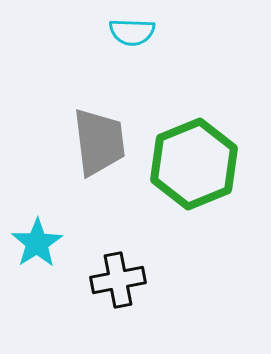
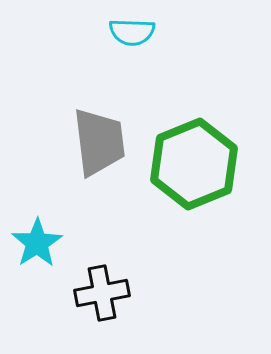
black cross: moved 16 px left, 13 px down
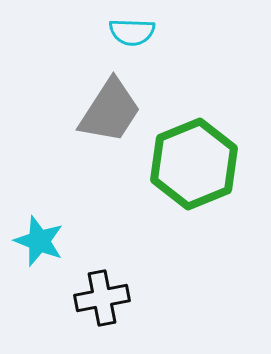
gray trapezoid: moved 11 px right, 31 px up; rotated 40 degrees clockwise
cyan star: moved 2 px right, 2 px up; rotated 18 degrees counterclockwise
black cross: moved 5 px down
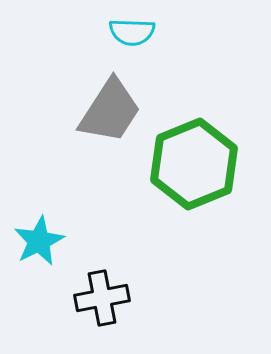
cyan star: rotated 24 degrees clockwise
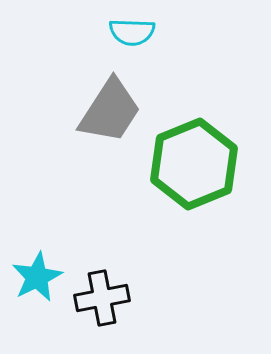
cyan star: moved 2 px left, 36 px down
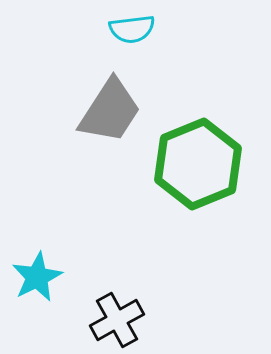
cyan semicircle: moved 3 px up; rotated 9 degrees counterclockwise
green hexagon: moved 4 px right
black cross: moved 15 px right, 22 px down; rotated 18 degrees counterclockwise
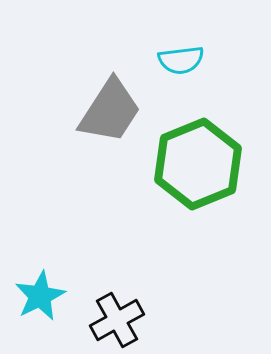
cyan semicircle: moved 49 px right, 31 px down
cyan star: moved 3 px right, 19 px down
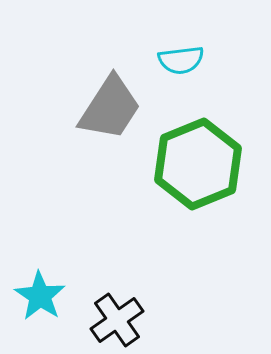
gray trapezoid: moved 3 px up
cyan star: rotated 12 degrees counterclockwise
black cross: rotated 6 degrees counterclockwise
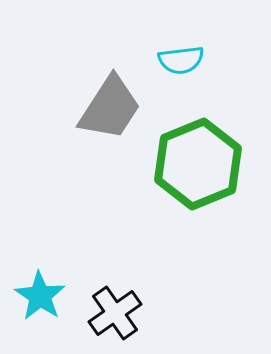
black cross: moved 2 px left, 7 px up
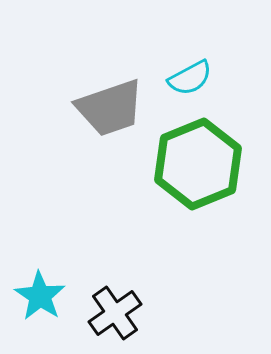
cyan semicircle: moved 9 px right, 18 px down; rotated 21 degrees counterclockwise
gray trapezoid: rotated 38 degrees clockwise
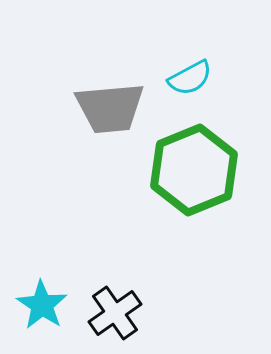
gray trapezoid: rotated 14 degrees clockwise
green hexagon: moved 4 px left, 6 px down
cyan star: moved 2 px right, 9 px down
